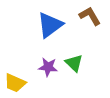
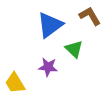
green triangle: moved 14 px up
yellow trapezoid: rotated 35 degrees clockwise
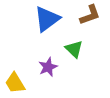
brown L-shape: moved 1 px up; rotated 100 degrees clockwise
blue triangle: moved 3 px left, 6 px up
purple star: rotated 30 degrees counterclockwise
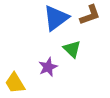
blue triangle: moved 9 px right, 1 px up
green triangle: moved 2 px left
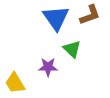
blue triangle: rotated 28 degrees counterclockwise
purple star: rotated 24 degrees clockwise
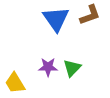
blue triangle: moved 1 px down
green triangle: moved 19 px down; rotated 30 degrees clockwise
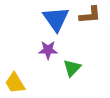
brown L-shape: rotated 15 degrees clockwise
purple star: moved 17 px up
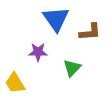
brown L-shape: moved 17 px down
purple star: moved 10 px left, 2 px down
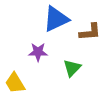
blue triangle: rotated 40 degrees clockwise
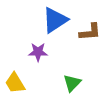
blue triangle: moved 1 px left, 1 px down; rotated 8 degrees counterclockwise
green triangle: moved 15 px down
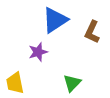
brown L-shape: moved 2 px right; rotated 120 degrees clockwise
purple star: rotated 18 degrees counterclockwise
yellow trapezoid: rotated 20 degrees clockwise
